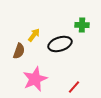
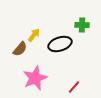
brown semicircle: moved 1 px right, 2 px up; rotated 21 degrees clockwise
pink star: moved 1 px up
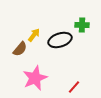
black ellipse: moved 4 px up
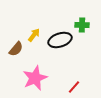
brown semicircle: moved 4 px left
